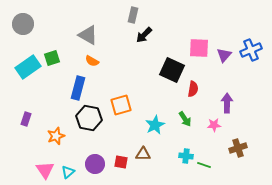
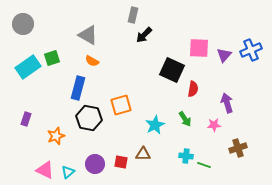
purple arrow: rotated 18 degrees counterclockwise
pink triangle: rotated 30 degrees counterclockwise
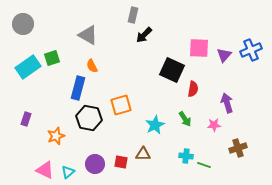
orange semicircle: moved 5 px down; rotated 32 degrees clockwise
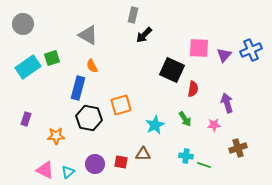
orange star: rotated 18 degrees clockwise
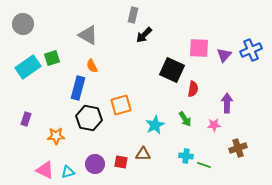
purple arrow: rotated 18 degrees clockwise
cyan triangle: rotated 24 degrees clockwise
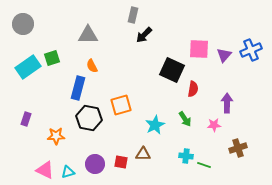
gray triangle: rotated 30 degrees counterclockwise
pink square: moved 1 px down
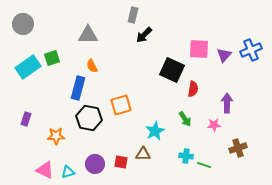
cyan star: moved 6 px down
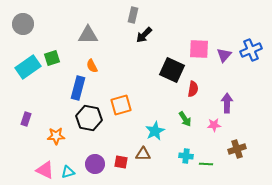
brown cross: moved 1 px left, 1 px down
green line: moved 2 px right, 1 px up; rotated 16 degrees counterclockwise
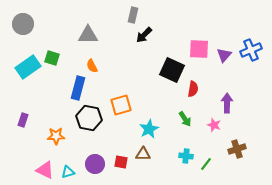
green square: rotated 35 degrees clockwise
purple rectangle: moved 3 px left, 1 px down
pink star: rotated 24 degrees clockwise
cyan star: moved 6 px left, 2 px up
green line: rotated 56 degrees counterclockwise
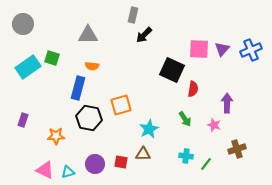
purple triangle: moved 2 px left, 6 px up
orange semicircle: rotated 56 degrees counterclockwise
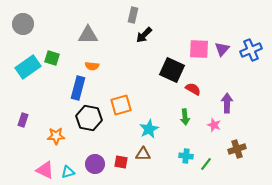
red semicircle: rotated 70 degrees counterclockwise
green arrow: moved 2 px up; rotated 28 degrees clockwise
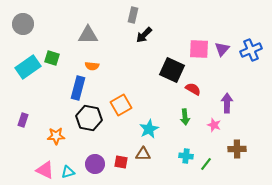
orange square: rotated 15 degrees counterclockwise
brown cross: rotated 18 degrees clockwise
